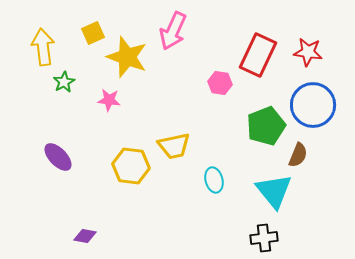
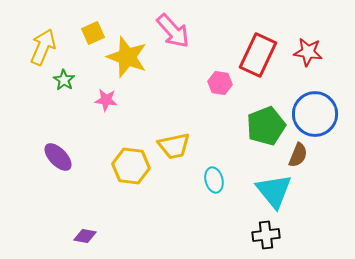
pink arrow: rotated 66 degrees counterclockwise
yellow arrow: rotated 30 degrees clockwise
green star: moved 2 px up; rotated 10 degrees counterclockwise
pink star: moved 3 px left
blue circle: moved 2 px right, 9 px down
black cross: moved 2 px right, 3 px up
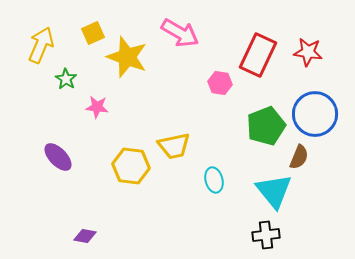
pink arrow: moved 7 px right, 2 px down; rotated 18 degrees counterclockwise
yellow arrow: moved 2 px left, 2 px up
green star: moved 2 px right, 1 px up
pink star: moved 9 px left, 7 px down
brown semicircle: moved 1 px right, 2 px down
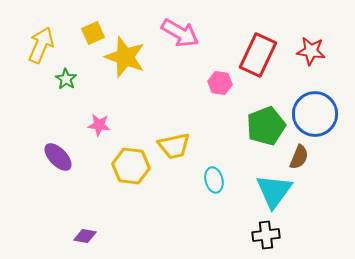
red star: moved 3 px right, 1 px up
yellow star: moved 2 px left
pink star: moved 2 px right, 18 px down
cyan triangle: rotated 15 degrees clockwise
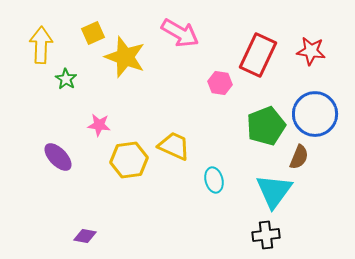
yellow arrow: rotated 21 degrees counterclockwise
yellow trapezoid: rotated 144 degrees counterclockwise
yellow hexagon: moved 2 px left, 6 px up; rotated 15 degrees counterclockwise
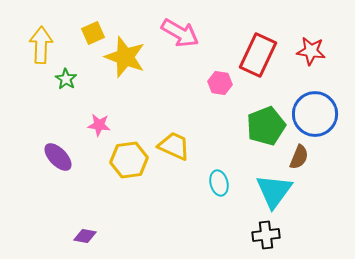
cyan ellipse: moved 5 px right, 3 px down
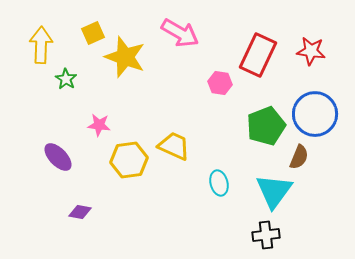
purple diamond: moved 5 px left, 24 px up
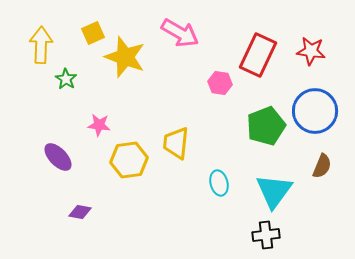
blue circle: moved 3 px up
yellow trapezoid: moved 2 px right, 3 px up; rotated 108 degrees counterclockwise
brown semicircle: moved 23 px right, 9 px down
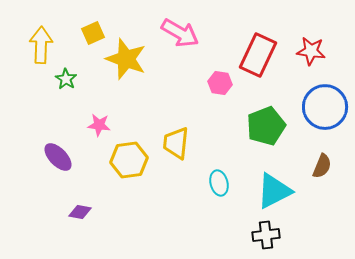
yellow star: moved 1 px right, 2 px down
blue circle: moved 10 px right, 4 px up
cyan triangle: rotated 27 degrees clockwise
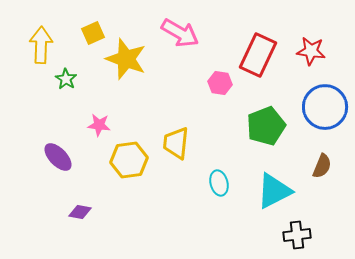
black cross: moved 31 px right
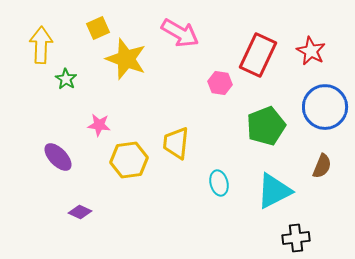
yellow square: moved 5 px right, 5 px up
red star: rotated 20 degrees clockwise
purple diamond: rotated 15 degrees clockwise
black cross: moved 1 px left, 3 px down
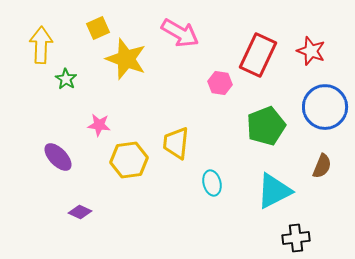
red star: rotated 8 degrees counterclockwise
cyan ellipse: moved 7 px left
